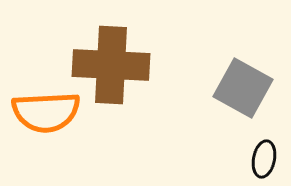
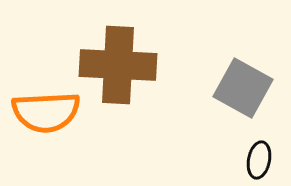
brown cross: moved 7 px right
black ellipse: moved 5 px left, 1 px down
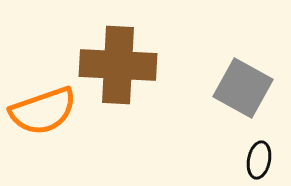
orange semicircle: moved 3 px left, 1 px up; rotated 16 degrees counterclockwise
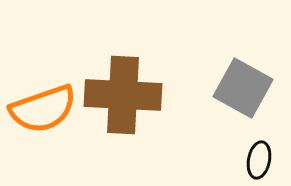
brown cross: moved 5 px right, 30 px down
orange semicircle: moved 2 px up
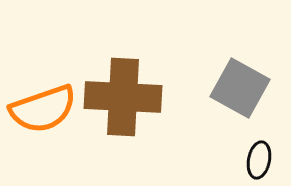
gray square: moved 3 px left
brown cross: moved 2 px down
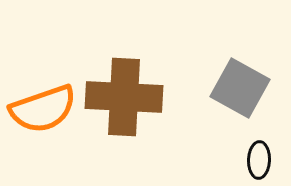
brown cross: moved 1 px right
black ellipse: rotated 9 degrees counterclockwise
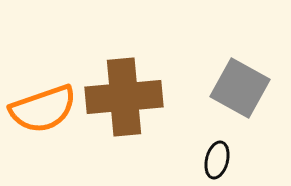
brown cross: rotated 8 degrees counterclockwise
black ellipse: moved 42 px left; rotated 12 degrees clockwise
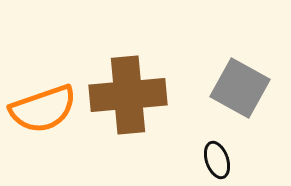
brown cross: moved 4 px right, 2 px up
black ellipse: rotated 33 degrees counterclockwise
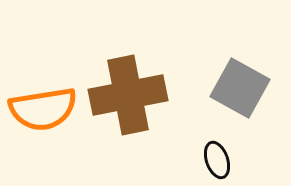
brown cross: rotated 6 degrees counterclockwise
orange semicircle: rotated 10 degrees clockwise
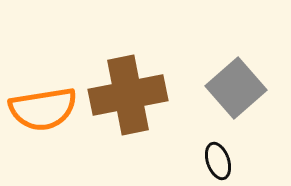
gray square: moved 4 px left; rotated 20 degrees clockwise
black ellipse: moved 1 px right, 1 px down
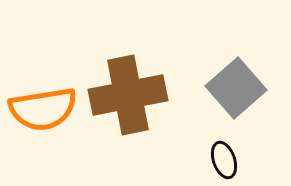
black ellipse: moved 6 px right, 1 px up
